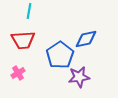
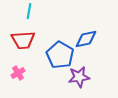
blue pentagon: rotated 8 degrees counterclockwise
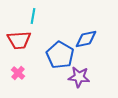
cyan line: moved 4 px right, 5 px down
red trapezoid: moved 4 px left
pink cross: rotated 16 degrees counterclockwise
purple star: rotated 15 degrees clockwise
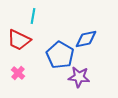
red trapezoid: rotated 30 degrees clockwise
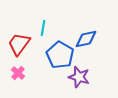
cyan line: moved 10 px right, 12 px down
red trapezoid: moved 4 px down; rotated 100 degrees clockwise
purple star: rotated 10 degrees clockwise
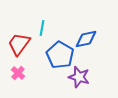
cyan line: moved 1 px left
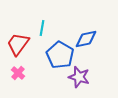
red trapezoid: moved 1 px left
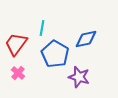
red trapezoid: moved 2 px left
blue pentagon: moved 5 px left, 1 px up
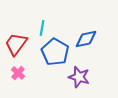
blue pentagon: moved 2 px up
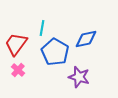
pink cross: moved 3 px up
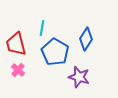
blue diamond: rotated 45 degrees counterclockwise
red trapezoid: rotated 50 degrees counterclockwise
